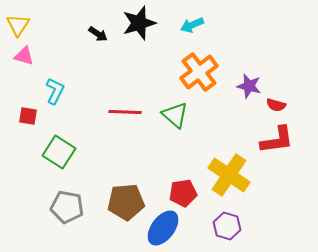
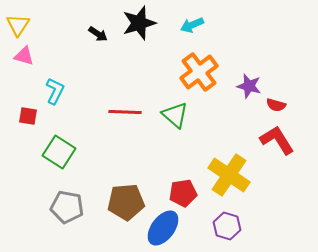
red L-shape: rotated 114 degrees counterclockwise
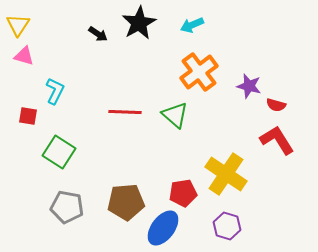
black star: rotated 12 degrees counterclockwise
yellow cross: moved 3 px left, 1 px up
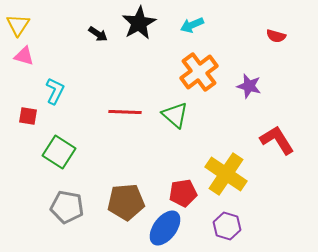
red semicircle: moved 69 px up
blue ellipse: moved 2 px right
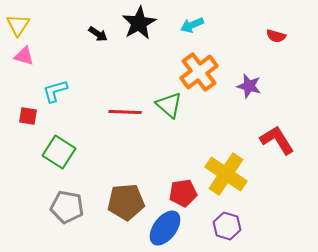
cyan L-shape: rotated 132 degrees counterclockwise
green triangle: moved 6 px left, 10 px up
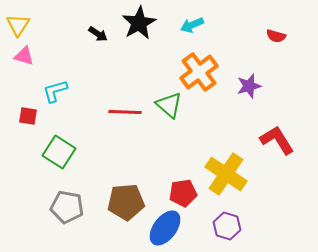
purple star: rotated 30 degrees counterclockwise
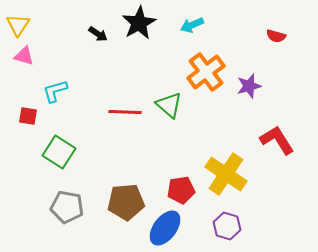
orange cross: moved 7 px right
red pentagon: moved 2 px left, 3 px up
